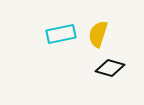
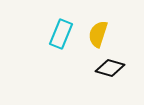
cyan rectangle: rotated 56 degrees counterclockwise
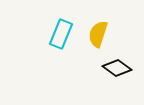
black diamond: moved 7 px right; rotated 20 degrees clockwise
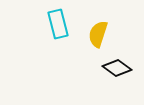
cyan rectangle: moved 3 px left, 10 px up; rotated 36 degrees counterclockwise
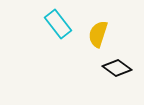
cyan rectangle: rotated 24 degrees counterclockwise
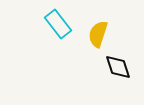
black diamond: moved 1 px right, 1 px up; rotated 36 degrees clockwise
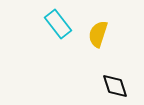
black diamond: moved 3 px left, 19 px down
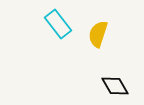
black diamond: rotated 12 degrees counterclockwise
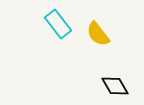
yellow semicircle: rotated 56 degrees counterclockwise
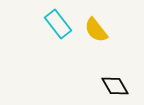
yellow semicircle: moved 2 px left, 4 px up
